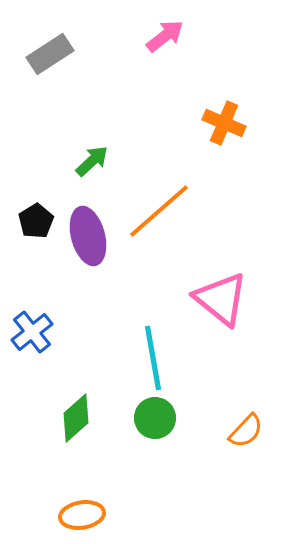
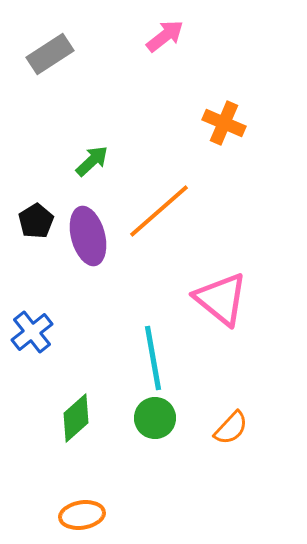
orange semicircle: moved 15 px left, 3 px up
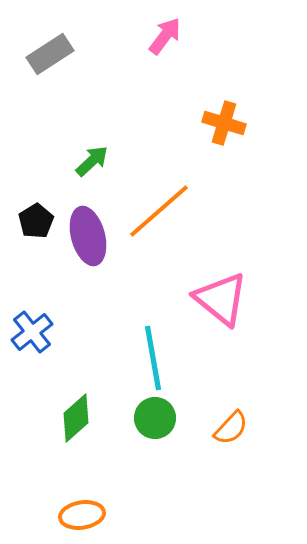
pink arrow: rotated 15 degrees counterclockwise
orange cross: rotated 6 degrees counterclockwise
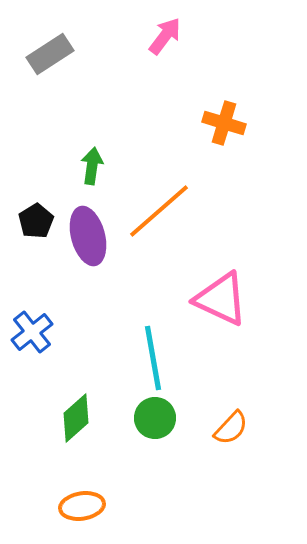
green arrow: moved 5 px down; rotated 39 degrees counterclockwise
pink triangle: rotated 14 degrees counterclockwise
orange ellipse: moved 9 px up
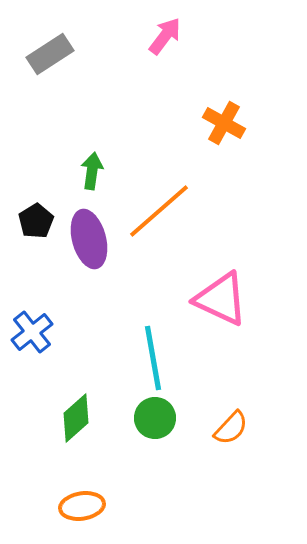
orange cross: rotated 12 degrees clockwise
green arrow: moved 5 px down
purple ellipse: moved 1 px right, 3 px down
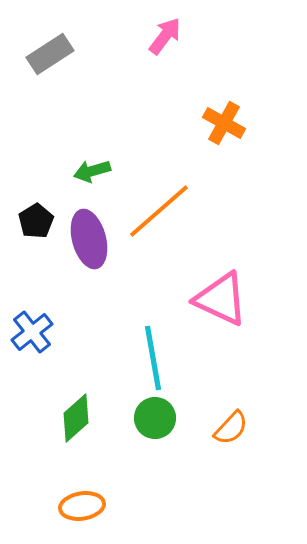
green arrow: rotated 114 degrees counterclockwise
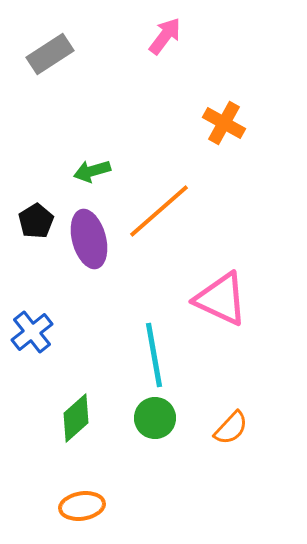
cyan line: moved 1 px right, 3 px up
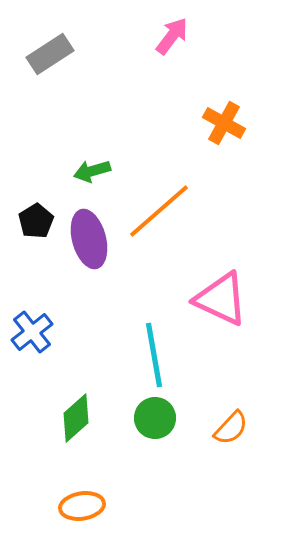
pink arrow: moved 7 px right
